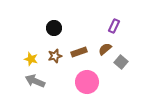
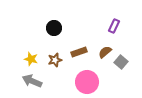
brown semicircle: moved 3 px down
brown star: moved 4 px down
gray arrow: moved 3 px left
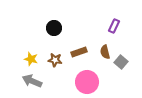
brown semicircle: rotated 64 degrees counterclockwise
brown star: rotated 24 degrees clockwise
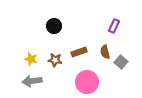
black circle: moved 2 px up
gray arrow: rotated 30 degrees counterclockwise
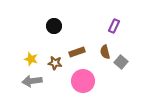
brown rectangle: moved 2 px left
brown star: moved 3 px down
pink circle: moved 4 px left, 1 px up
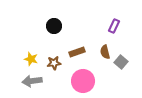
brown star: moved 1 px left; rotated 16 degrees counterclockwise
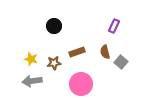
pink circle: moved 2 px left, 3 px down
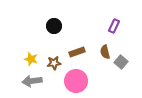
pink circle: moved 5 px left, 3 px up
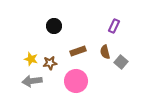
brown rectangle: moved 1 px right, 1 px up
brown star: moved 4 px left
